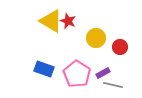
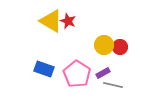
yellow circle: moved 8 px right, 7 px down
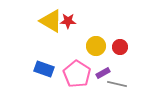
red star: rotated 21 degrees counterclockwise
yellow circle: moved 8 px left, 1 px down
gray line: moved 4 px right, 1 px up
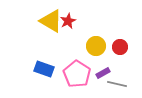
red star: rotated 28 degrees counterclockwise
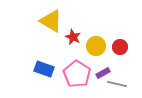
red star: moved 5 px right, 16 px down; rotated 21 degrees counterclockwise
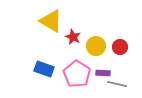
purple rectangle: rotated 32 degrees clockwise
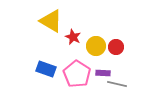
red circle: moved 4 px left
blue rectangle: moved 2 px right
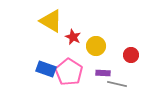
red circle: moved 15 px right, 8 px down
pink pentagon: moved 8 px left, 2 px up
